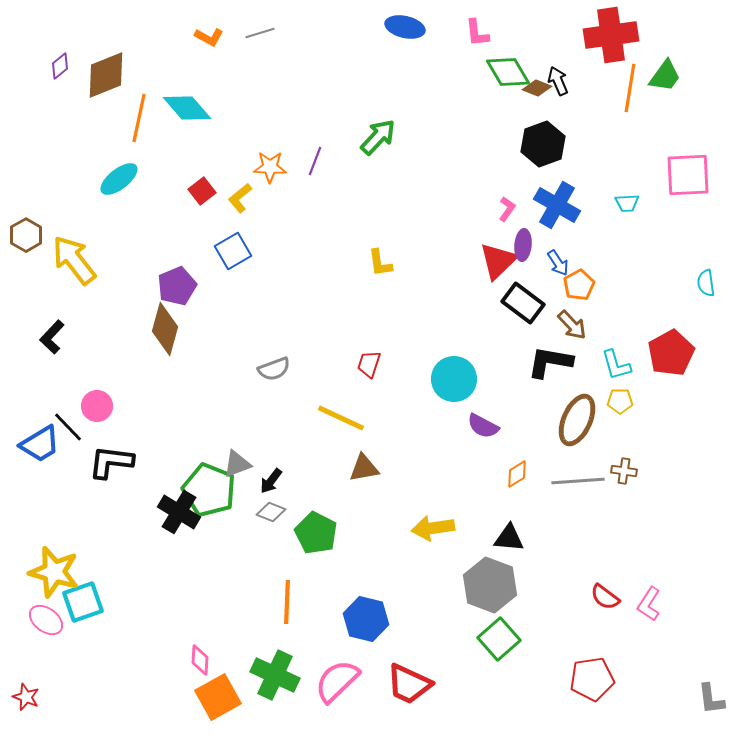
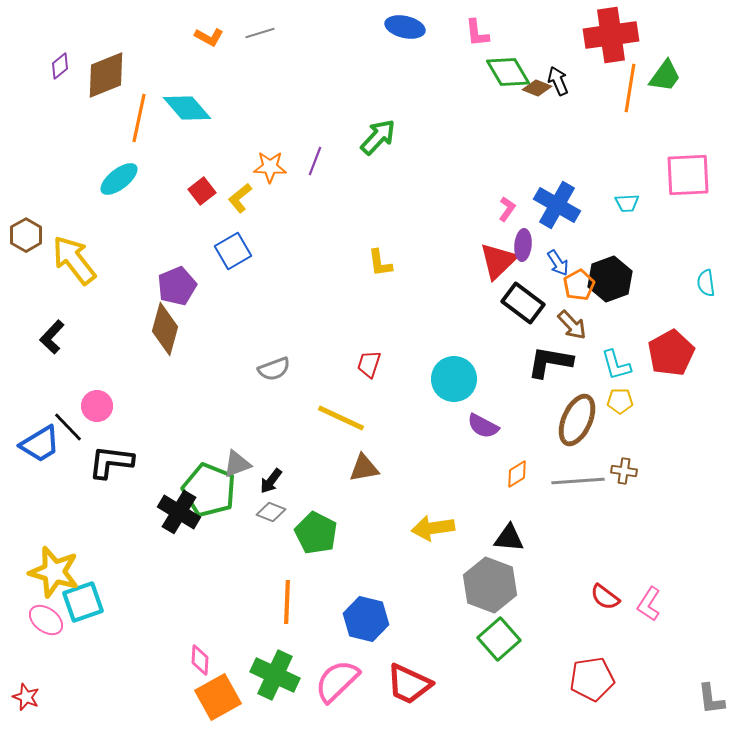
black hexagon at (543, 144): moved 67 px right, 135 px down
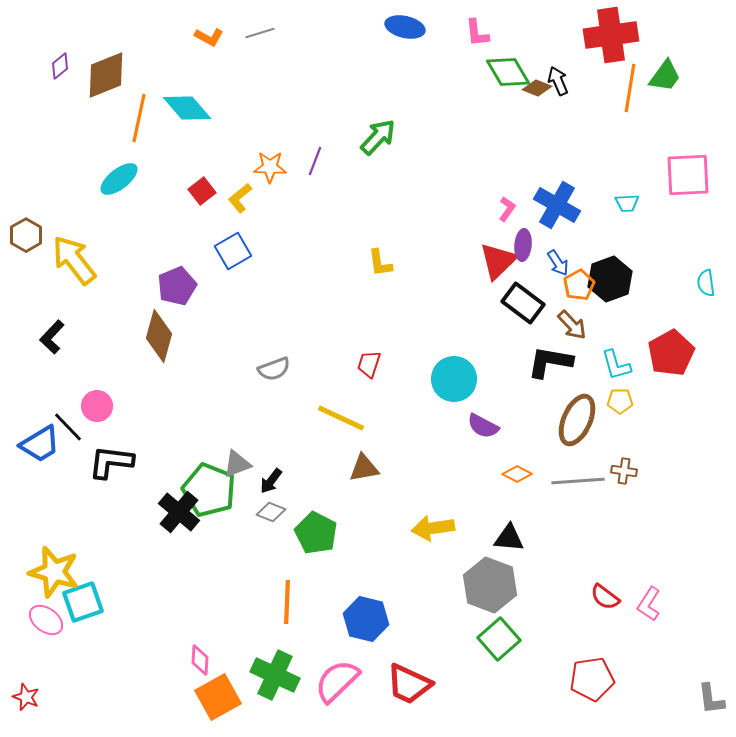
brown diamond at (165, 329): moved 6 px left, 7 px down
orange diamond at (517, 474): rotated 60 degrees clockwise
black cross at (179, 512): rotated 9 degrees clockwise
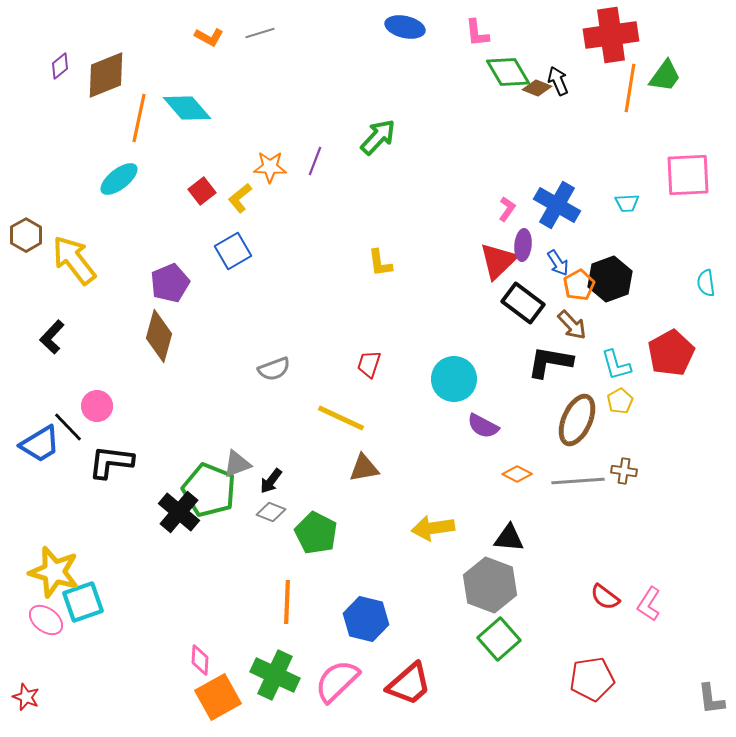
purple pentagon at (177, 286): moved 7 px left, 3 px up
yellow pentagon at (620, 401): rotated 30 degrees counterclockwise
red trapezoid at (409, 684): rotated 66 degrees counterclockwise
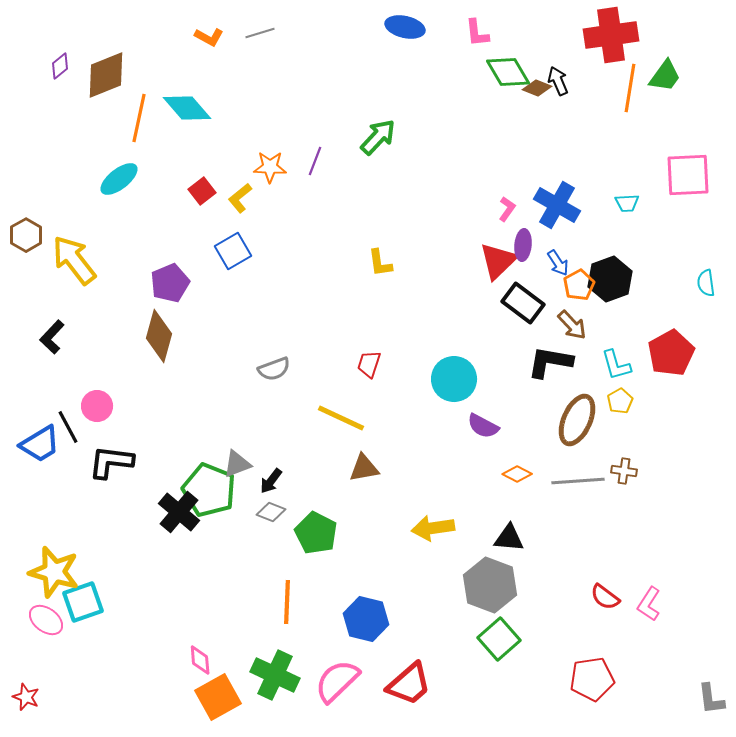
black line at (68, 427): rotated 16 degrees clockwise
pink diamond at (200, 660): rotated 8 degrees counterclockwise
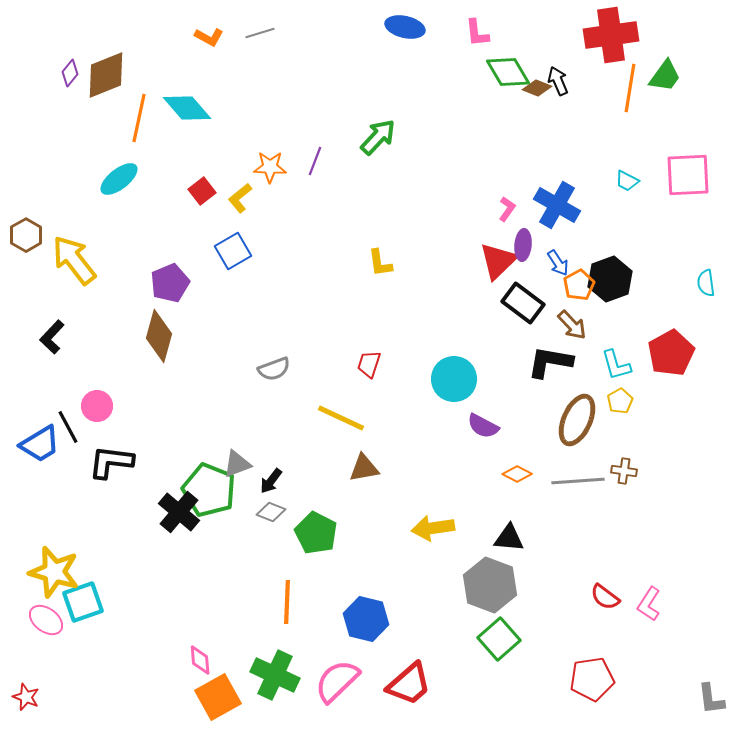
purple diamond at (60, 66): moved 10 px right, 7 px down; rotated 12 degrees counterclockwise
cyan trapezoid at (627, 203): moved 22 px up; rotated 30 degrees clockwise
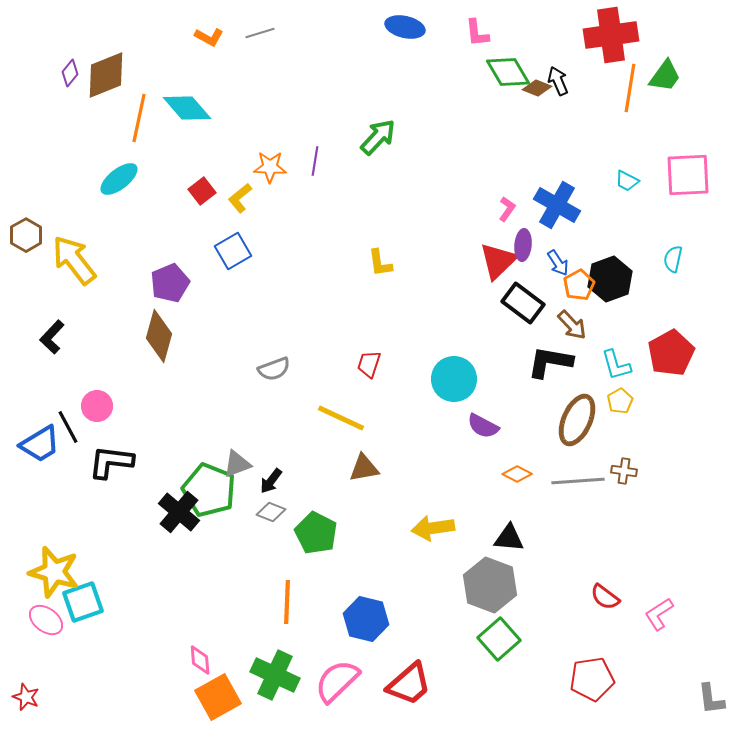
purple line at (315, 161): rotated 12 degrees counterclockwise
cyan semicircle at (706, 283): moved 33 px left, 24 px up; rotated 20 degrees clockwise
pink L-shape at (649, 604): moved 10 px right, 10 px down; rotated 24 degrees clockwise
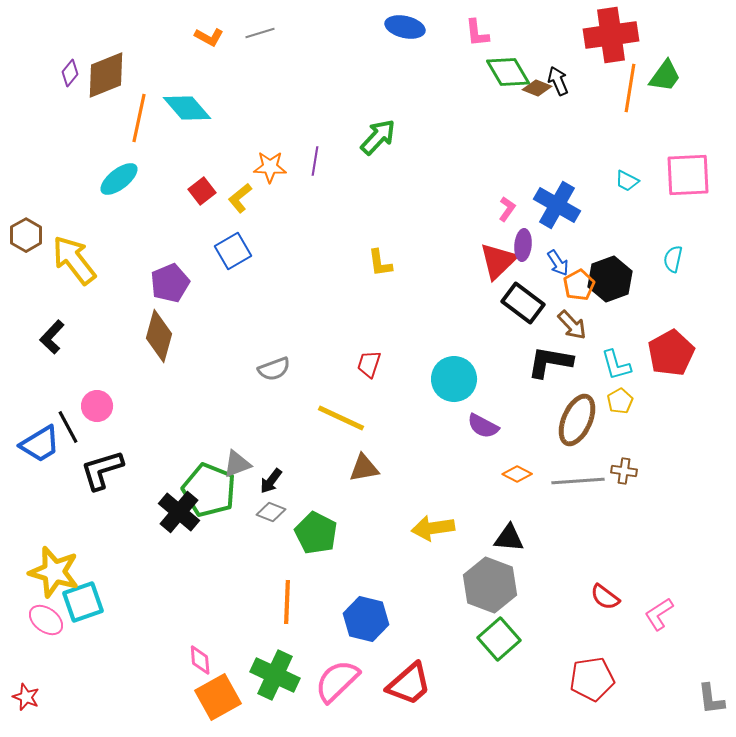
black L-shape at (111, 462): moved 9 px left, 8 px down; rotated 24 degrees counterclockwise
